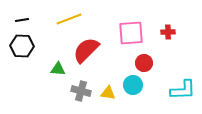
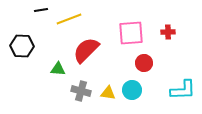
black line: moved 19 px right, 10 px up
cyan circle: moved 1 px left, 5 px down
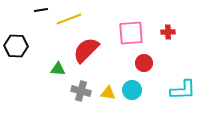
black hexagon: moved 6 px left
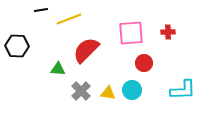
black hexagon: moved 1 px right
gray cross: rotated 30 degrees clockwise
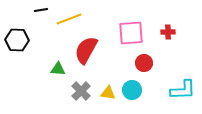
black hexagon: moved 6 px up
red semicircle: rotated 16 degrees counterclockwise
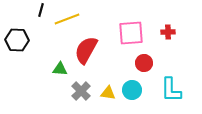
black line: rotated 64 degrees counterclockwise
yellow line: moved 2 px left
green triangle: moved 2 px right
cyan L-shape: moved 12 px left; rotated 92 degrees clockwise
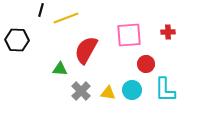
yellow line: moved 1 px left, 1 px up
pink square: moved 2 px left, 2 px down
red circle: moved 2 px right, 1 px down
cyan L-shape: moved 6 px left
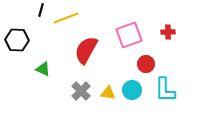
pink square: rotated 16 degrees counterclockwise
green triangle: moved 17 px left; rotated 21 degrees clockwise
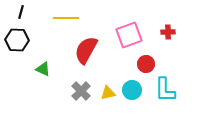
black line: moved 20 px left, 2 px down
yellow line: rotated 20 degrees clockwise
yellow triangle: rotated 21 degrees counterclockwise
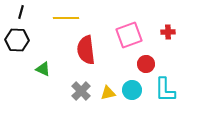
red semicircle: rotated 36 degrees counterclockwise
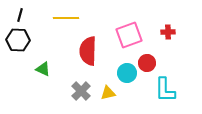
black line: moved 1 px left, 3 px down
black hexagon: moved 1 px right
red semicircle: moved 2 px right, 1 px down; rotated 8 degrees clockwise
red circle: moved 1 px right, 1 px up
cyan circle: moved 5 px left, 17 px up
